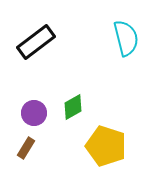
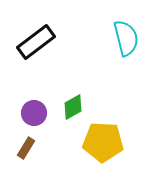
yellow pentagon: moved 3 px left, 4 px up; rotated 15 degrees counterclockwise
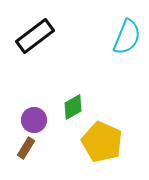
cyan semicircle: moved 1 px right, 1 px up; rotated 36 degrees clockwise
black rectangle: moved 1 px left, 6 px up
purple circle: moved 7 px down
yellow pentagon: moved 1 px left; rotated 21 degrees clockwise
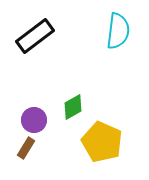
cyan semicircle: moved 9 px left, 6 px up; rotated 15 degrees counterclockwise
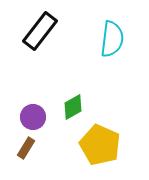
cyan semicircle: moved 6 px left, 8 px down
black rectangle: moved 5 px right, 5 px up; rotated 15 degrees counterclockwise
purple circle: moved 1 px left, 3 px up
yellow pentagon: moved 2 px left, 3 px down
